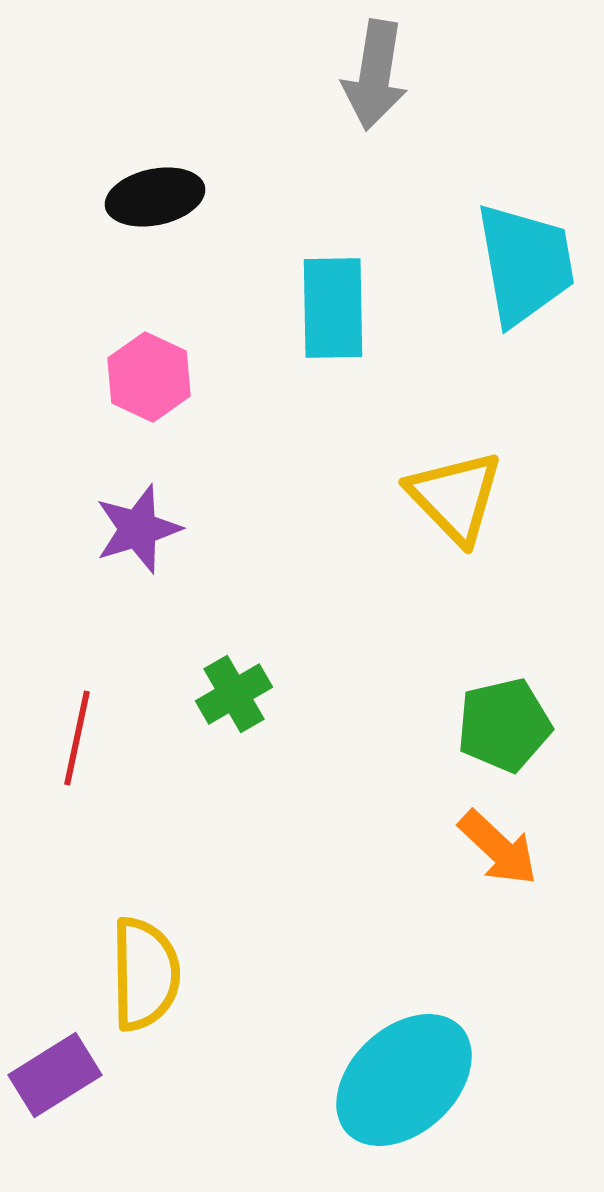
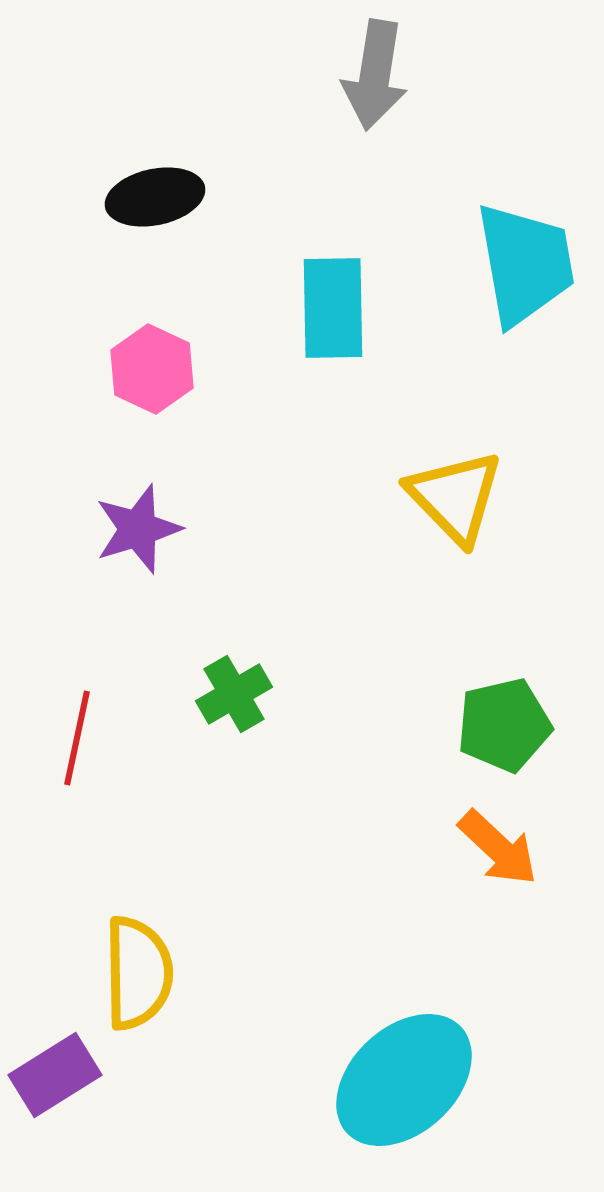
pink hexagon: moved 3 px right, 8 px up
yellow semicircle: moved 7 px left, 1 px up
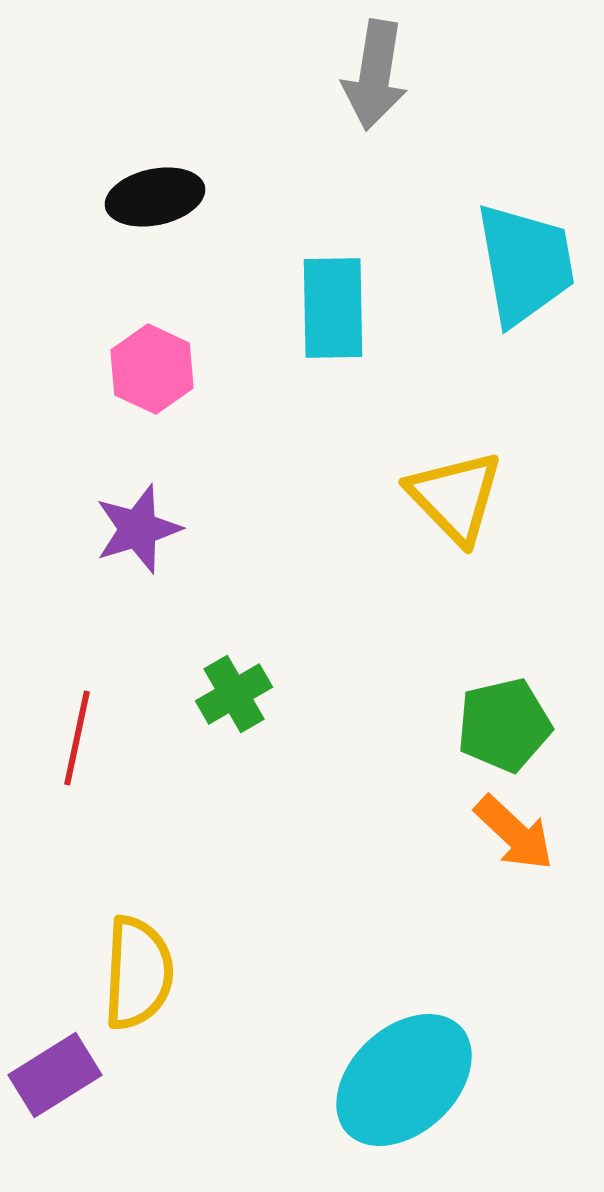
orange arrow: moved 16 px right, 15 px up
yellow semicircle: rotated 4 degrees clockwise
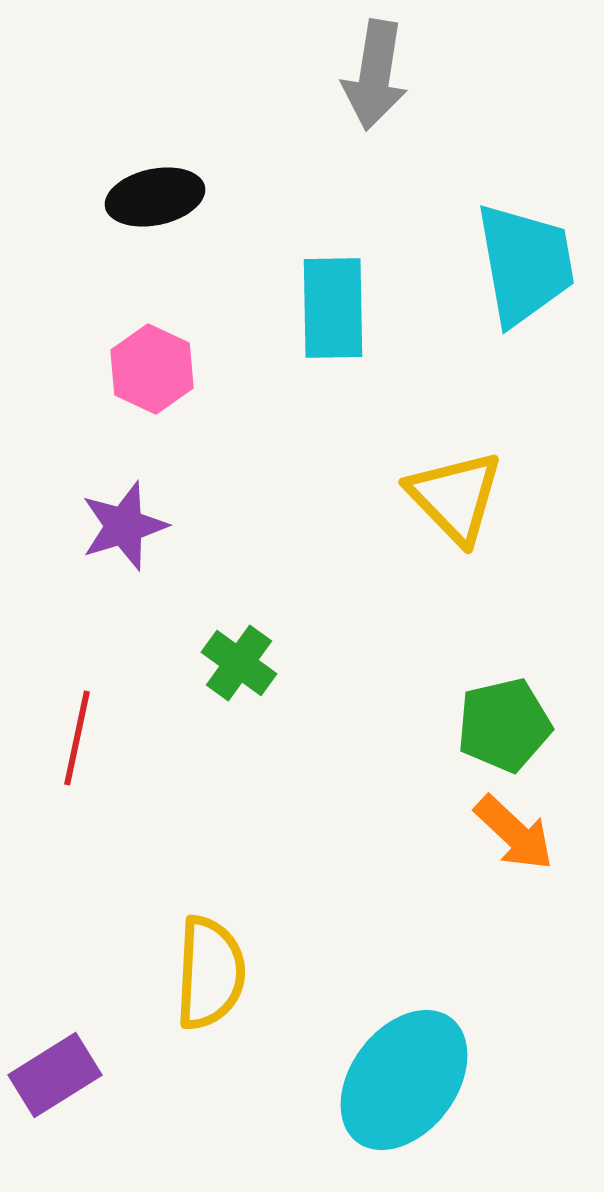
purple star: moved 14 px left, 3 px up
green cross: moved 5 px right, 31 px up; rotated 24 degrees counterclockwise
yellow semicircle: moved 72 px right
cyan ellipse: rotated 10 degrees counterclockwise
